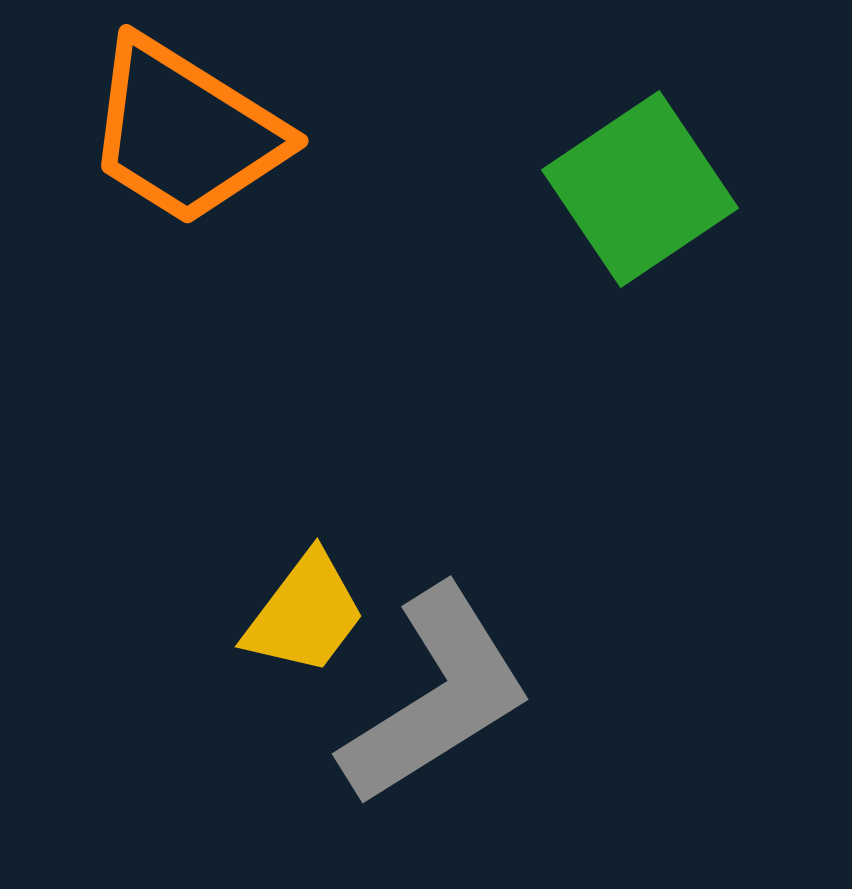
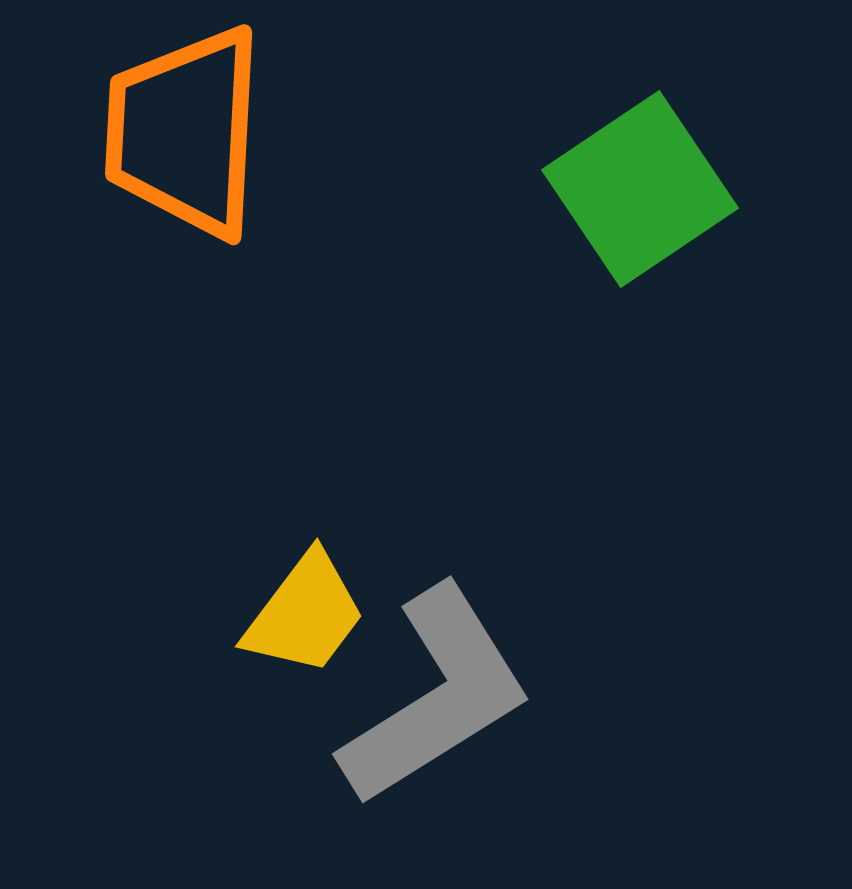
orange trapezoid: rotated 61 degrees clockwise
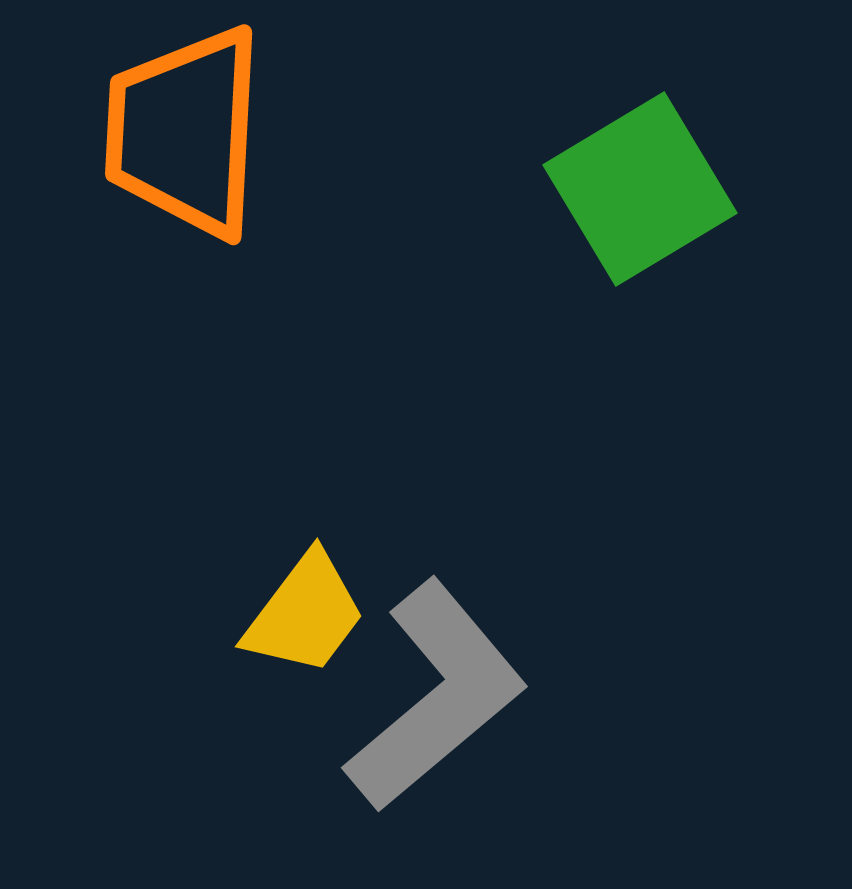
green square: rotated 3 degrees clockwise
gray L-shape: rotated 8 degrees counterclockwise
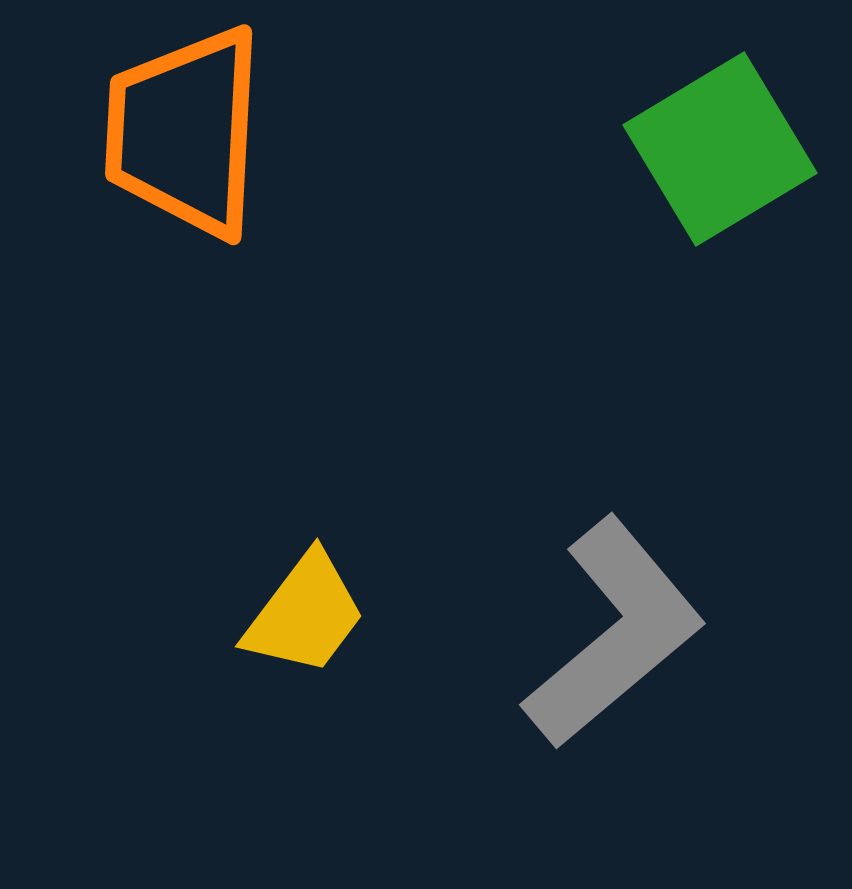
green square: moved 80 px right, 40 px up
gray L-shape: moved 178 px right, 63 px up
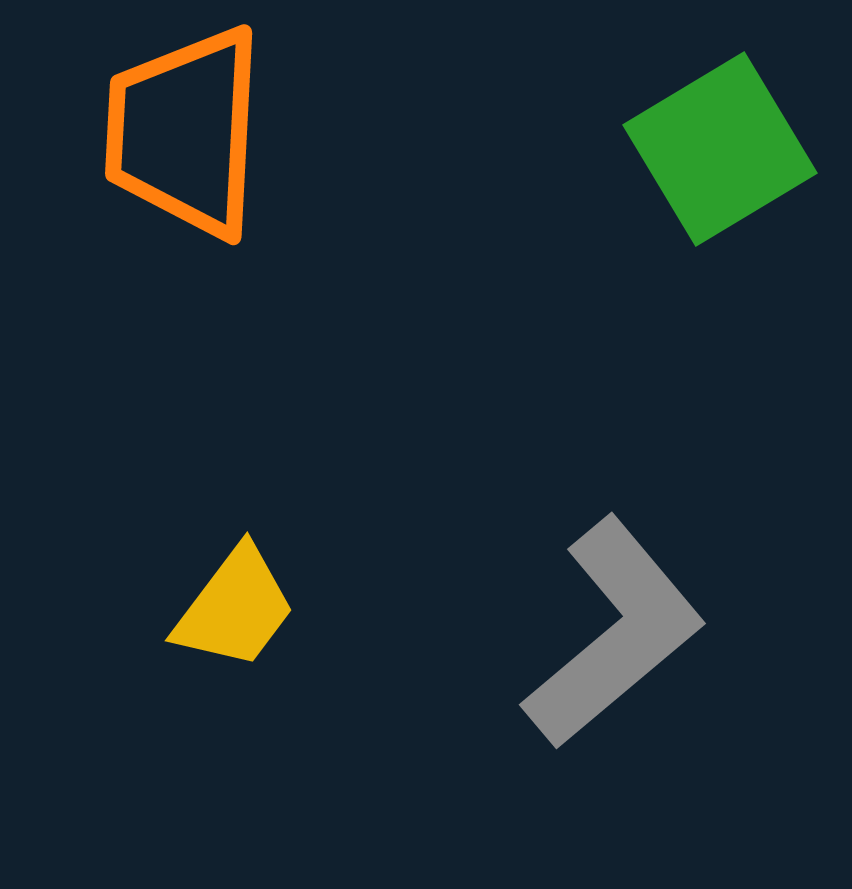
yellow trapezoid: moved 70 px left, 6 px up
